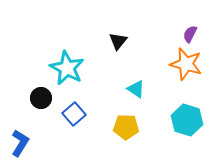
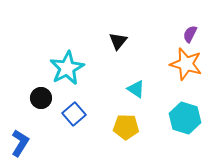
cyan star: rotated 16 degrees clockwise
cyan hexagon: moved 2 px left, 2 px up
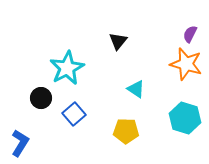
yellow pentagon: moved 4 px down
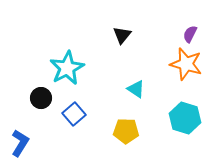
black triangle: moved 4 px right, 6 px up
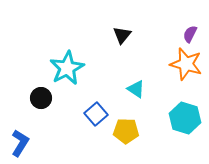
blue square: moved 22 px right
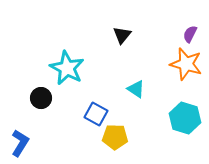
cyan star: rotated 16 degrees counterclockwise
blue square: rotated 20 degrees counterclockwise
yellow pentagon: moved 11 px left, 6 px down
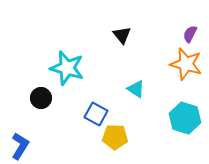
black triangle: rotated 18 degrees counterclockwise
cyan star: rotated 12 degrees counterclockwise
blue L-shape: moved 3 px down
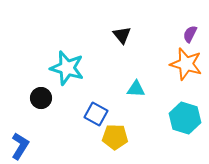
cyan triangle: rotated 30 degrees counterclockwise
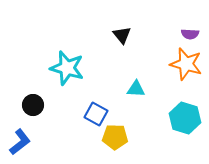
purple semicircle: rotated 114 degrees counterclockwise
black circle: moved 8 px left, 7 px down
blue L-shape: moved 4 px up; rotated 20 degrees clockwise
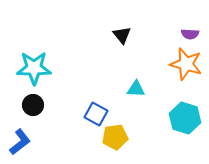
cyan star: moved 33 px left; rotated 16 degrees counterclockwise
yellow pentagon: rotated 10 degrees counterclockwise
